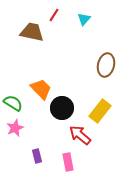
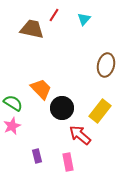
brown trapezoid: moved 3 px up
pink star: moved 3 px left, 2 px up
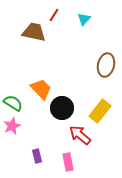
brown trapezoid: moved 2 px right, 3 px down
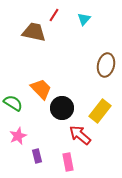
pink star: moved 6 px right, 10 px down
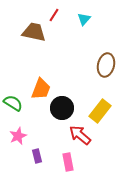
orange trapezoid: rotated 65 degrees clockwise
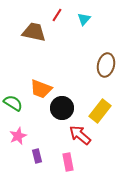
red line: moved 3 px right
orange trapezoid: rotated 90 degrees clockwise
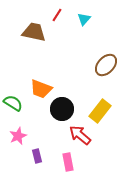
brown ellipse: rotated 30 degrees clockwise
black circle: moved 1 px down
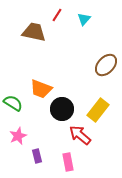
yellow rectangle: moved 2 px left, 1 px up
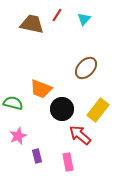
brown trapezoid: moved 2 px left, 8 px up
brown ellipse: moved 20 px left, 3 px down
green semicircle: rotated 18 degrees counterclockwise
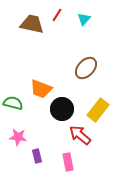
pink star: moved 1 px down; rotated 30 degrees clockwise
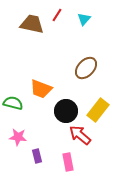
black circle: moved 4 px right, 2 px down
